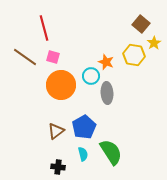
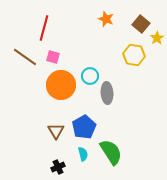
red line: rotated 30 degrees clockwise
yellow star: moved 3 px right, 5 px up
orange star: moved 43 px up
cyan circle: moved 1 px left
brown triangle: rotated 24 degrees counterclockwise
black cross: rotated 32 degrees counterclockwise
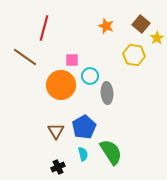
orange star: moved 7 px down
pink square: moved 19 px right, 3 px down; rotated 16 degrees counterclockwise
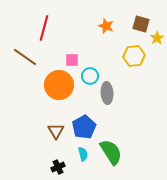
brown square: rotated 24 degrees counterclockwise
yellow hexagon: moved 1 px down; rotated 15 degrees counterclockwise
orange circle: moved 2 px left
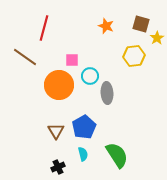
green semicircle: moved 6 px right, 3 px down
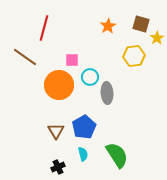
orange star: moved 2 px right; rotated 21 degrees clockwise
cyan circle: moved 1 px down
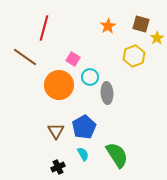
yellow hexagon: rotated 15 degrees counterclockwise
pink square: moved 1 px right, 1 px up; rotated 32 degrees clockwise
cyan semicircle: rotated 16 degrees counterclockwise
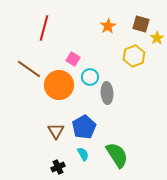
brown line: moved 4 px right, 12 px down
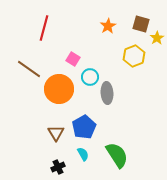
orange circle: moved 4 px down
brown triangle: moved 2 px down
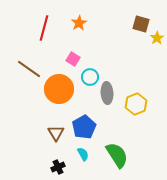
orange star: moved 29 px left, 3 px up
yellow hexagon: moved 2 px right, 48 px down
